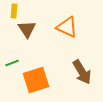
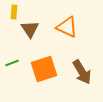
yellow rectangle: moved 1 px down
brown triangle: moved 3 px right
orange square: moved 8 px right, 11 px up
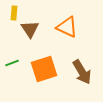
yellow rectangle: moved 1 px down
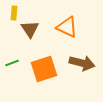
brown arrow: moved 9 px up; rotated 45 degrees counterclockwise
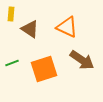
yellow rectangle: moved 3 px left, 1 px down
brown triangle: rotated 24 degrees counterclockwise
brown arrow: moved 3 px up; rotated 20 degrees clockwise
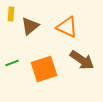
brown triangle: moved 3 px up; rotated 48 degrees clockwise
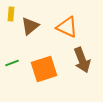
brown arrow: rotated 35 degrees clockwise
